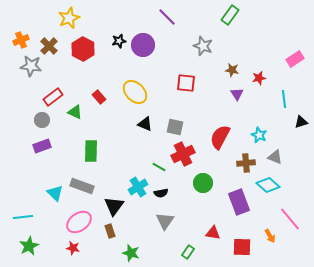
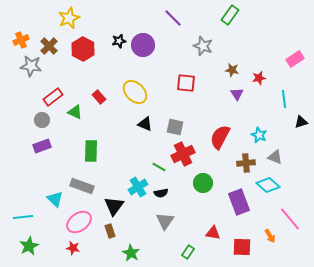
purple line at (167, 17): moved 6 px right, 1 px down
cyan triangle at (55, 193): moved 6 px down
green star at (131, 253): rotated 12 degrees clockwise
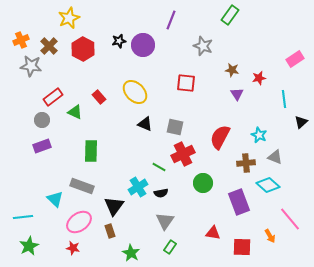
purple line at (173, 18): moved 2 px left, 2 px down; rotated 66 degrees clockwise
black triangle at (301, 122): rotated 24 degrees counterclockwise
green rectangle at (188, 252): moved 18 px left, 5 px up
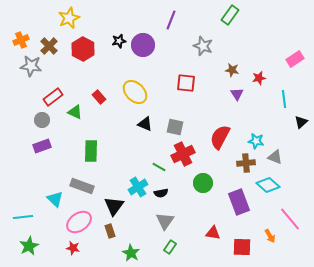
cyan star at (259, 135): moved 3 px left, 6 px down; rotated 14 degrees counterclockwise
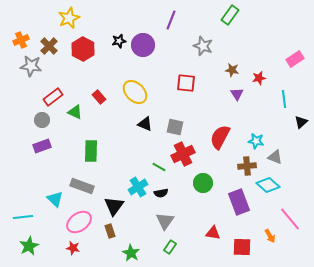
brown cross at (246, 163): moved 1 px right, 3 px down
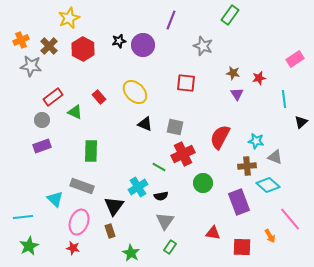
brown star at (232, 70): moved 1 px right, 3 px down
black semicircle at (161, 193): moved 3 px down
pink ellipse at (79, 222): rotated 35 degrees counterclockwise
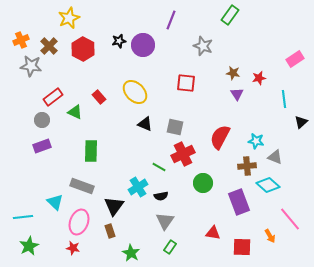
cyan triangle at (55, 199): moved 3 px down
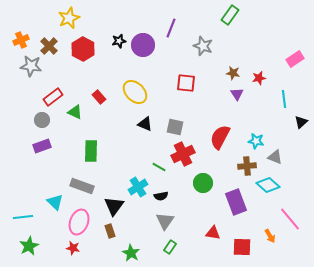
purple line at (171, 20): moved 8 px down
purple rectangle at (239, 202): moved 3 px left
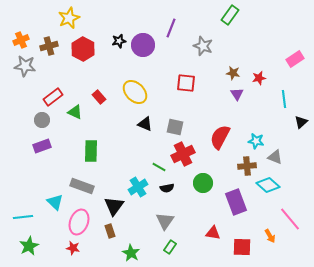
brown cross at (49, 46): rotated 30 degrees clockwise
gray star at (31, 66): moved 6 px left
black semicircle at (161, 196): moved 6 px right, 8 px up
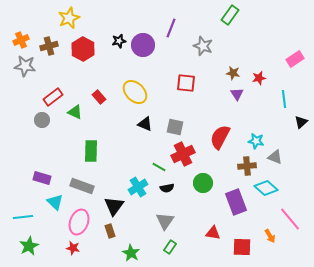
purple rectangle at (42, 146): moved 32 px down; rotated 36 degrees clockwise
cyan diamond at (268, 185): moved 2 px left, 3 px down
